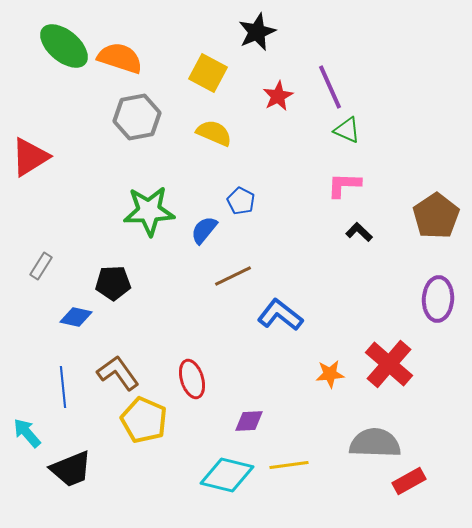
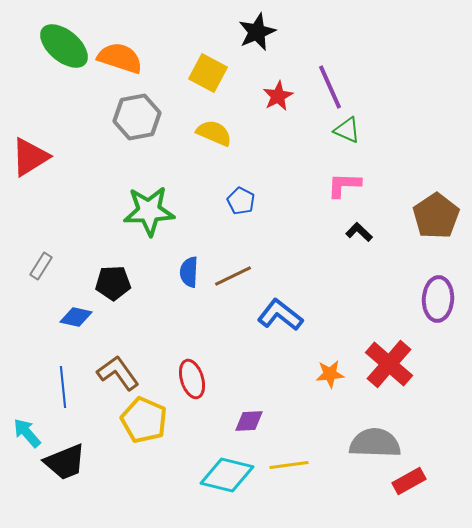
blue semicircle: moved 15 px left, 42 px down; rotated 36 degrees counterclockwise
black trapezoid: moved 6 px left, 7 px up
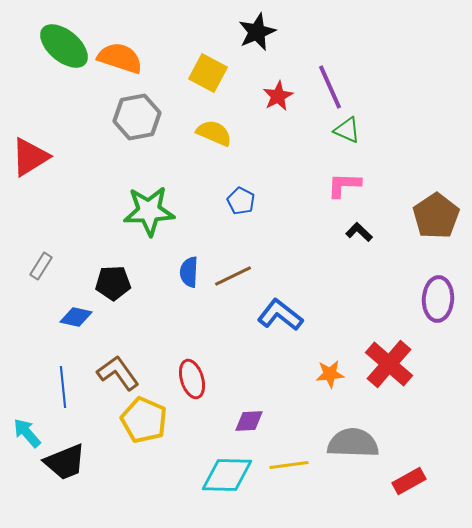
gray semicircle: moved 22 px left
cyan diamond: rotated 12 degrees counterclockwise
